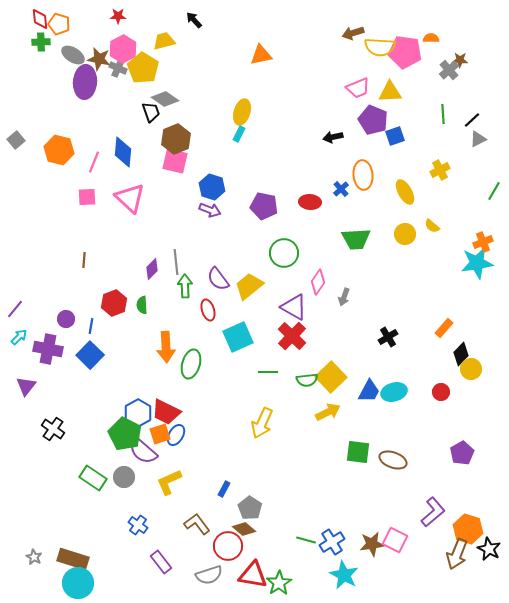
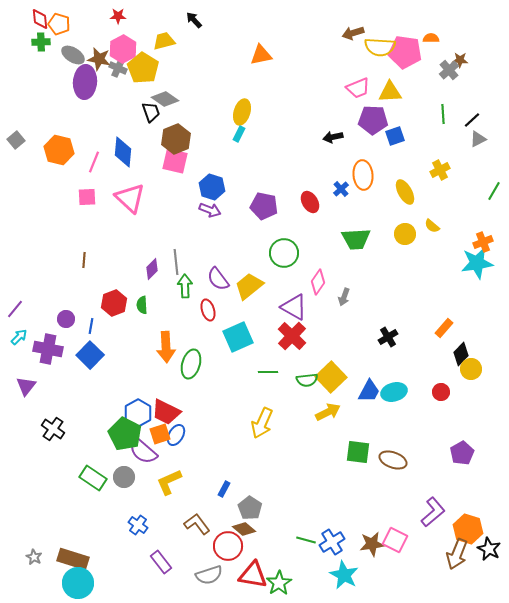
purple pentagon at (373, 120): rotated 20 degrees counterclockwise
red ellipse at (310, 202): rotated 55 degrees clockwise
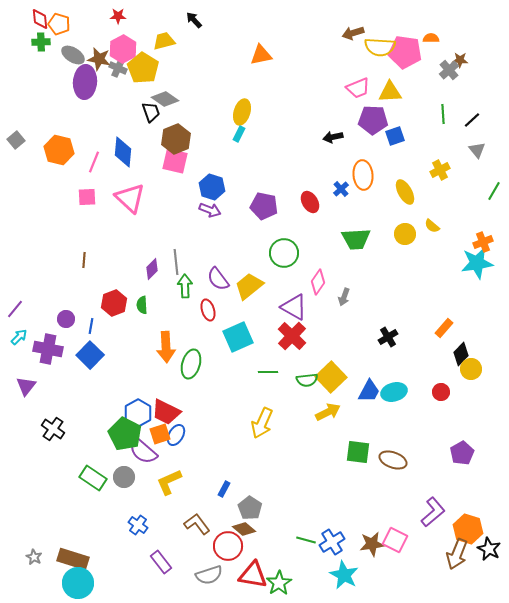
gray triangle at (478, 139): moved 1 px left, 11 px down; rotated 42 degrees counterclockwise
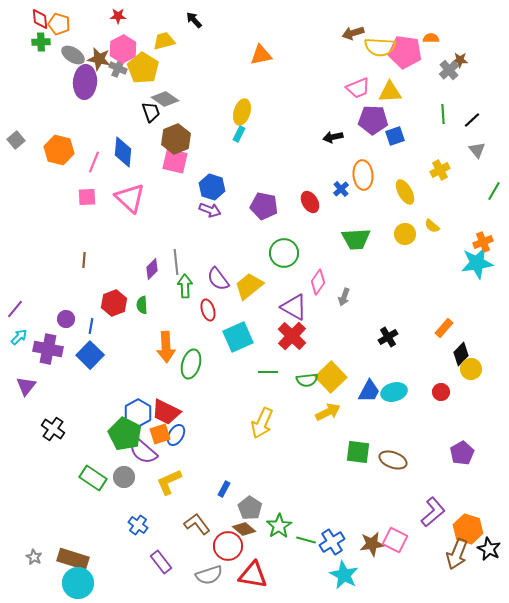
green star at (279, 583): moved 57 px up
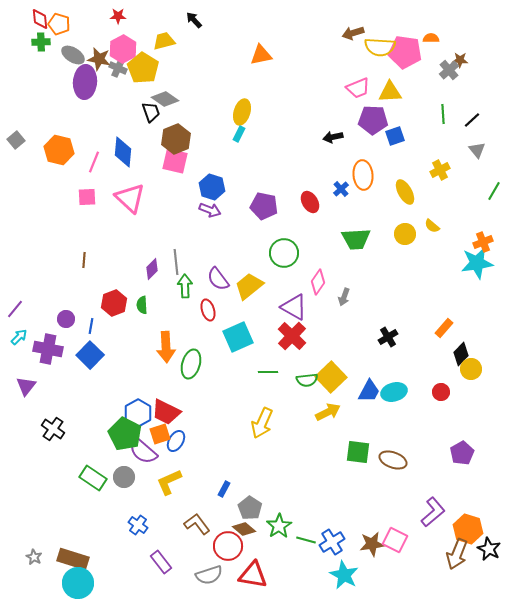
blue ellipse at (176, 435): moved 6 px down
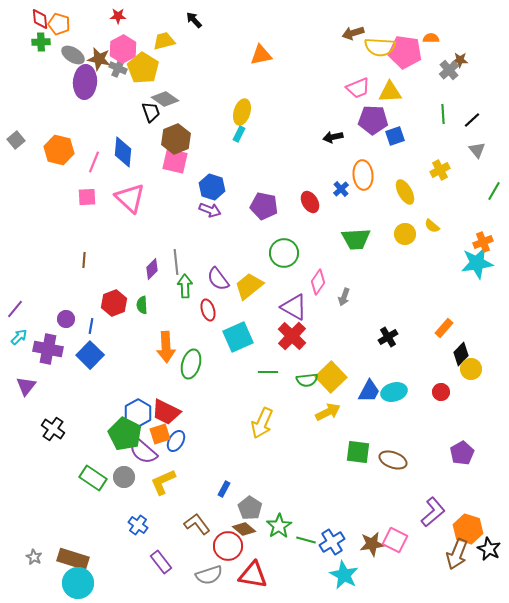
yellow L-shape at (169, 482): moved 6 px left
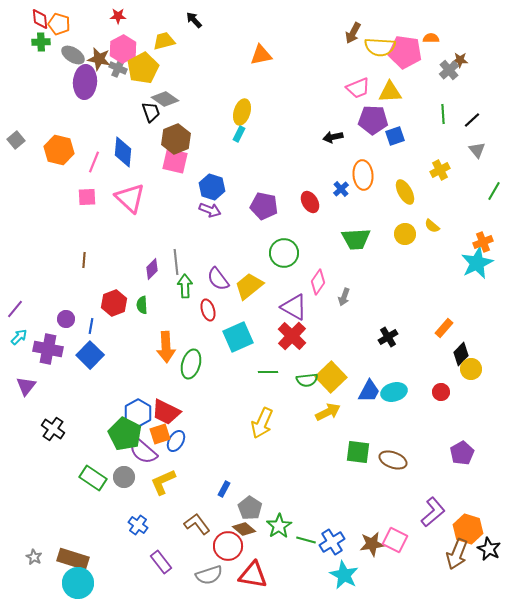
brown arrow at (353, 33): rotated 45 degrees counterclockwise
yellow pentagon at (143, 68): rotated 12 degrees clockwise
cyan star at (477, 263): rotated 16 degrees counterclockwise
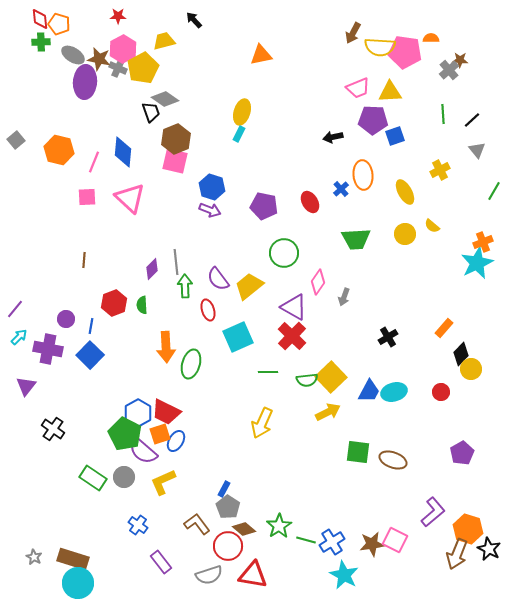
gray pentagon at (250, 508): moved 22 px left, 1 px up
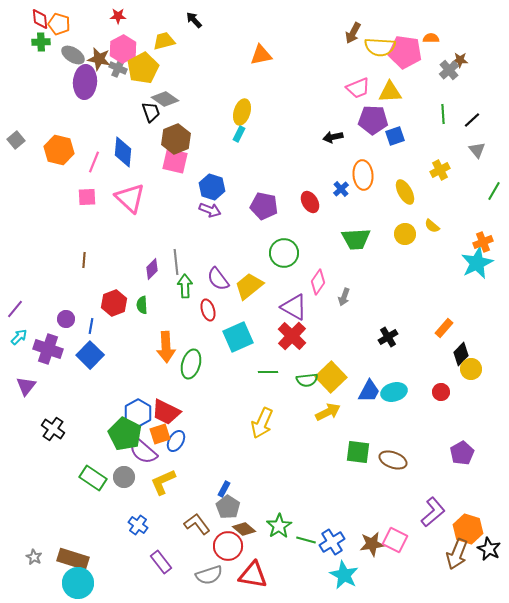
purple cross at (48, 349): rotated 8 degrees clockwise
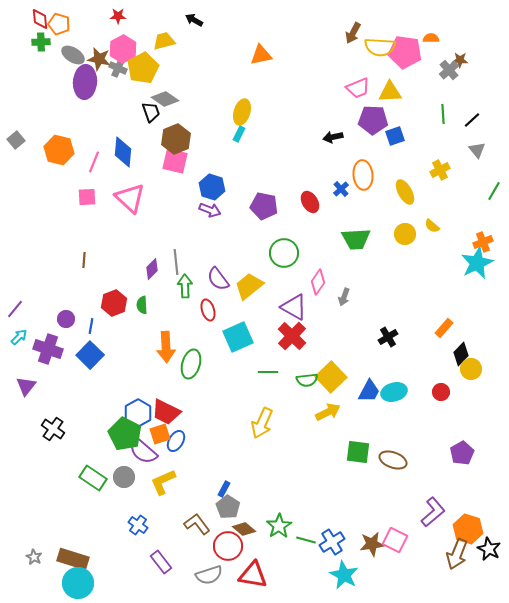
black arrow at (194, 20): rotated 18 degrees counterclockwise
